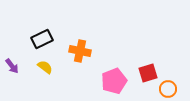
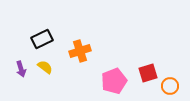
orange cross: rotated 30 degrees counterclockwise
purple arrow: moved 9 px right, 3 px down; rotated 21 degrees clockwise
orange circle: moved 2 px right, 3 px up
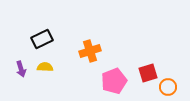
orange cross: moved 10 px right
yellow semicircle: rotated 35 degrees counterclockwise
orange circle: moved 2 px left, 1 px down
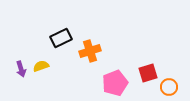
black rectangle: moved 19 px right, 1 px up
yellow semicircle: moved 4 px left, 1 px up; rotated 21 degrees counterclockwise
pink pentagon: moved 1 px right, 2 px down
orange circle: moved 1 px right
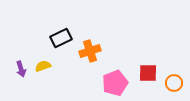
yellow semicircle: moved 2 px right
red square: rotated 18 degrees clockwise
orange circle: moved 5 px right, 4 px up
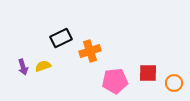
purple arrow: moved 2 px right, 2 px up
pink pentagon: moved 2 px up; rotated 15 degrees clockwise
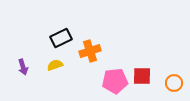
yellow semicircle: moved 12 px right, 1 px up
red square: moved 6 px left, 3 px down
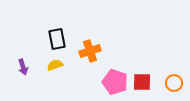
black rectangle: moved 4 px left, 1 px down; rotated 75 degrees counterclockwise
red square: moved 6 px down
pink pentagon: moved 1 px down; rotated 25 degrees clockwise
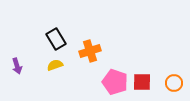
black rectangle: moved 1 px left; rotated 20 degrees counterclockwise
purple arrow: moved 6 px left, 1 px up
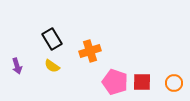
black rectangle: moved 4 px left
yellow semicircle: moved 3 px left, 1 px down; rotated 126 degrees counterclockwise
